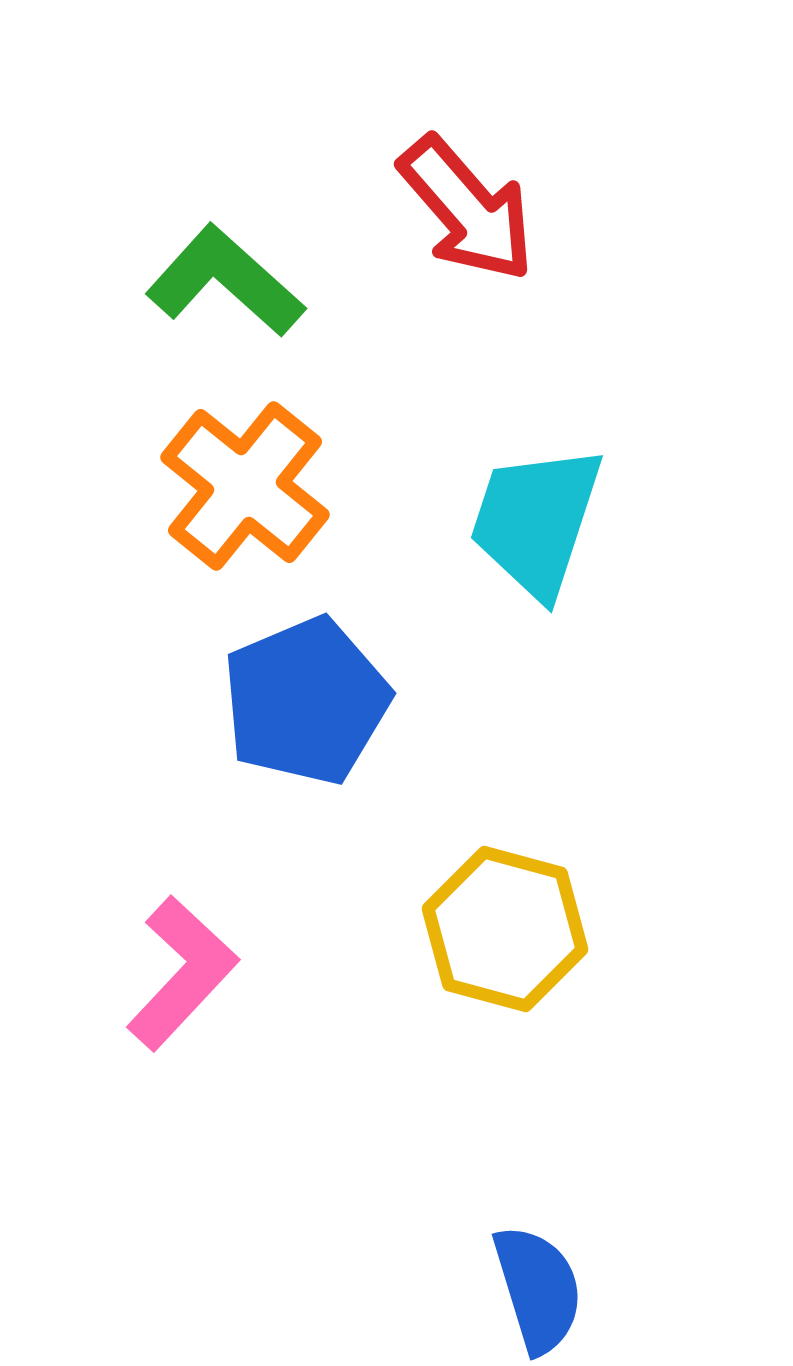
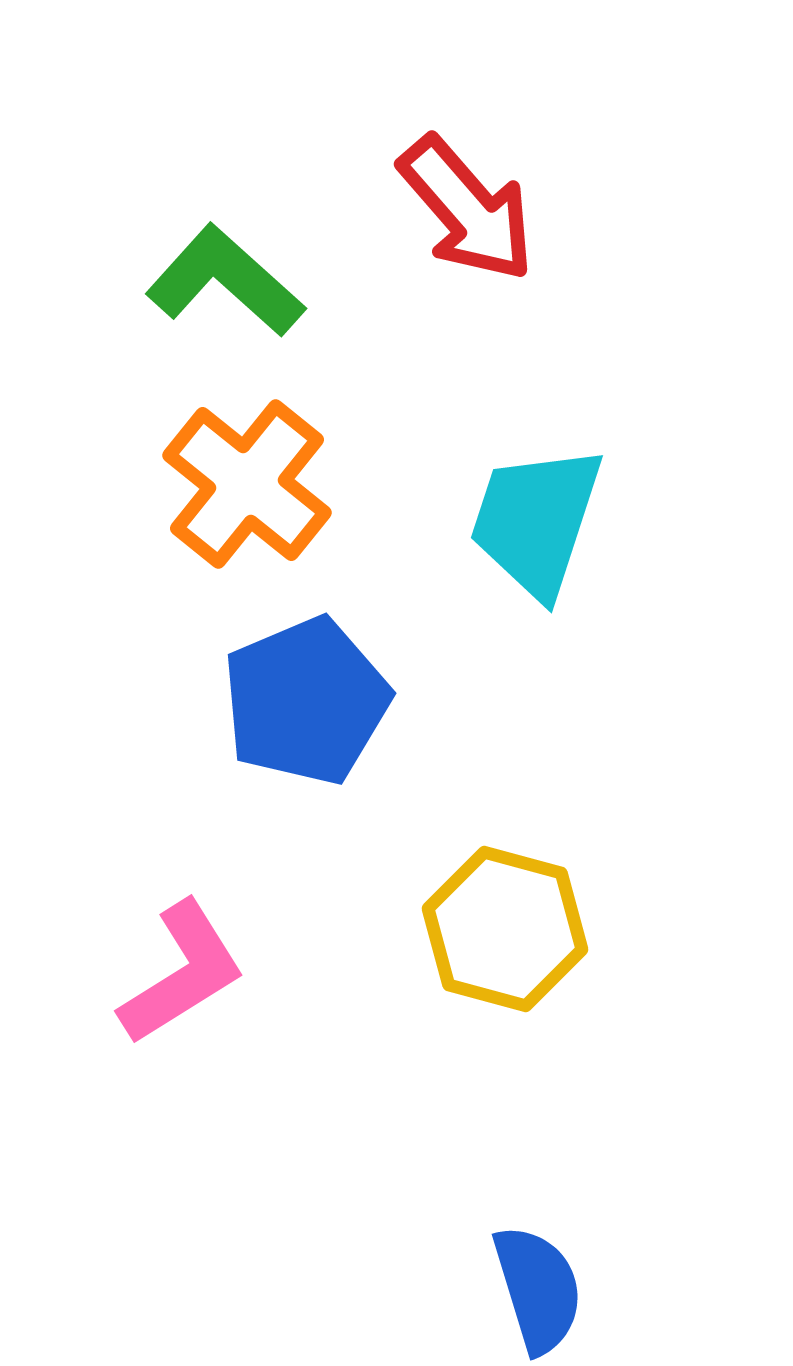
orange cross: moved 2 px right, 2 px up
pink L-shape: rotated 15 degrees clockwise
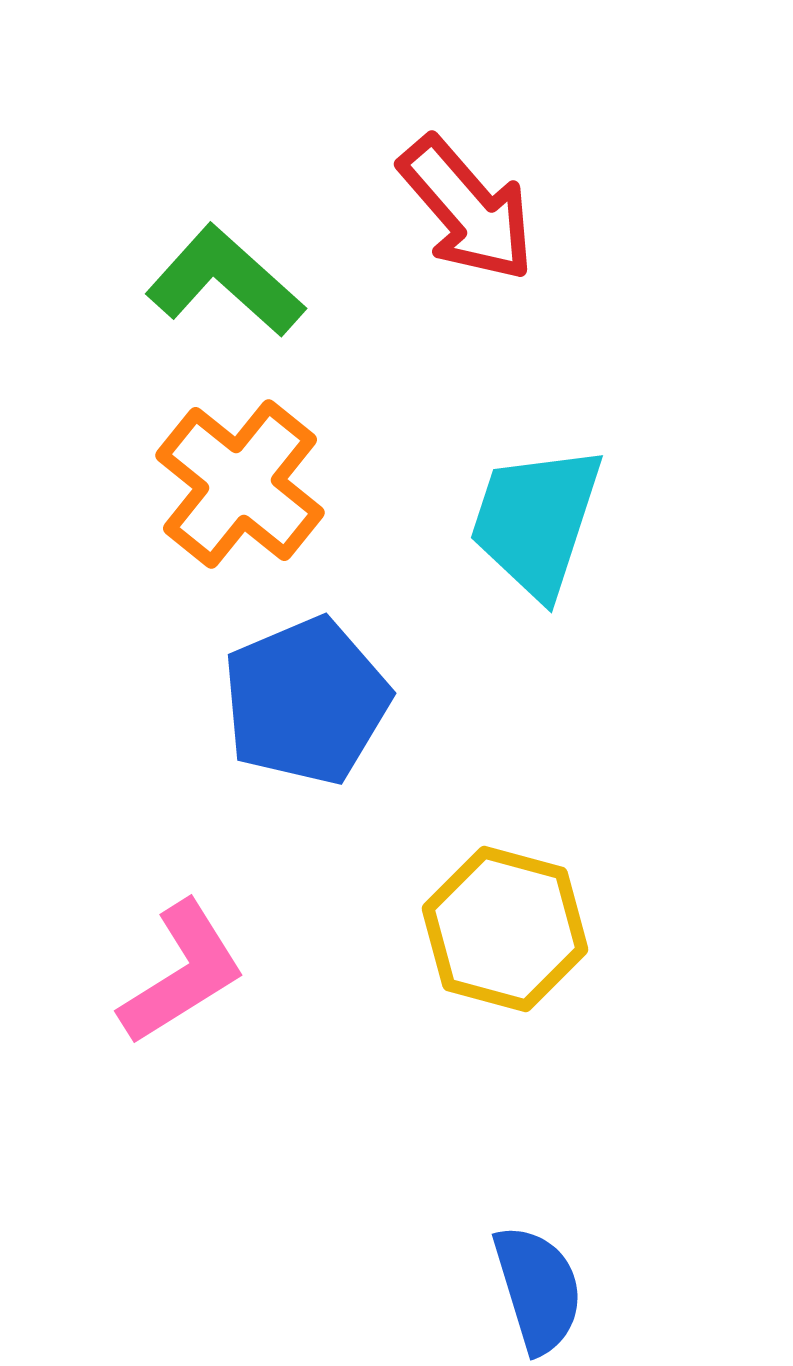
orange cross: moved 7 px left
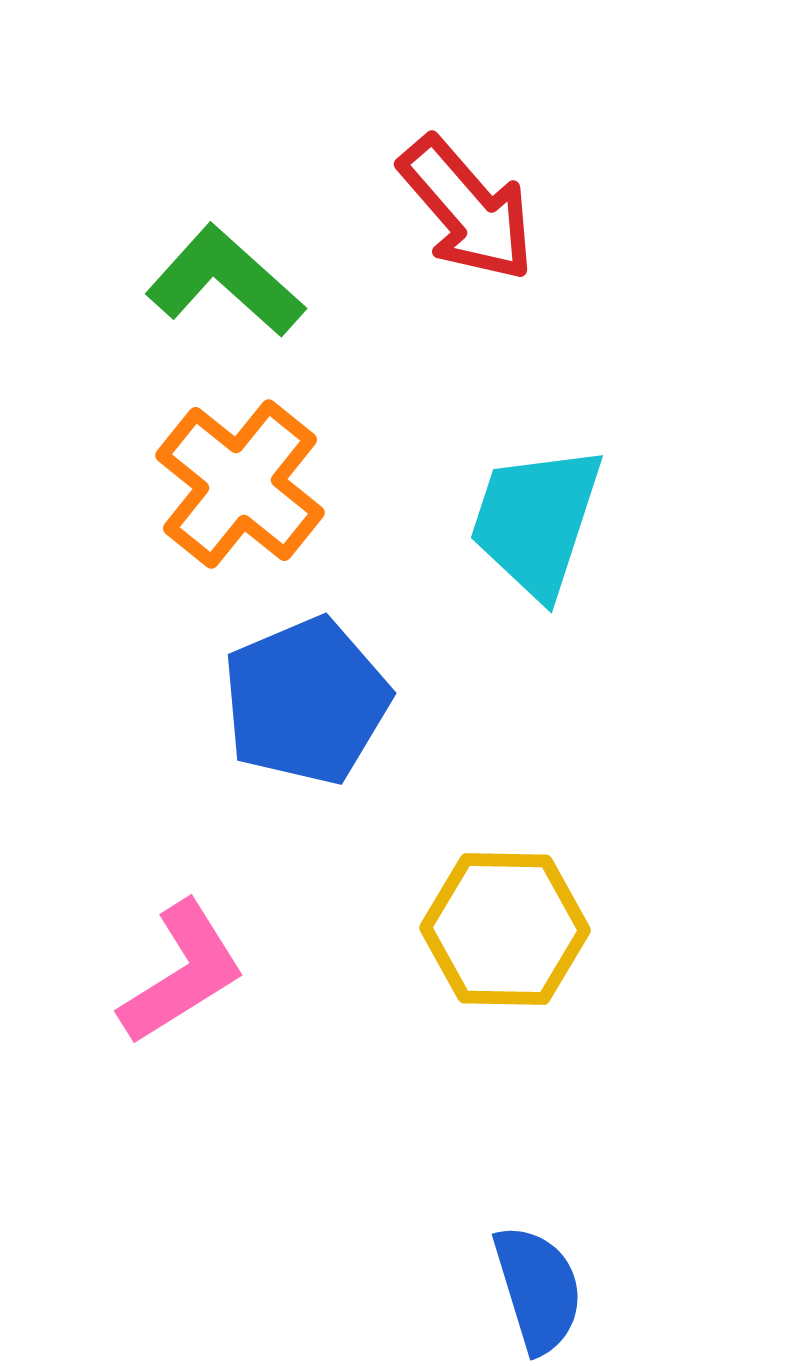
yellow hexagon: rotated 14 degrees counterclockwise
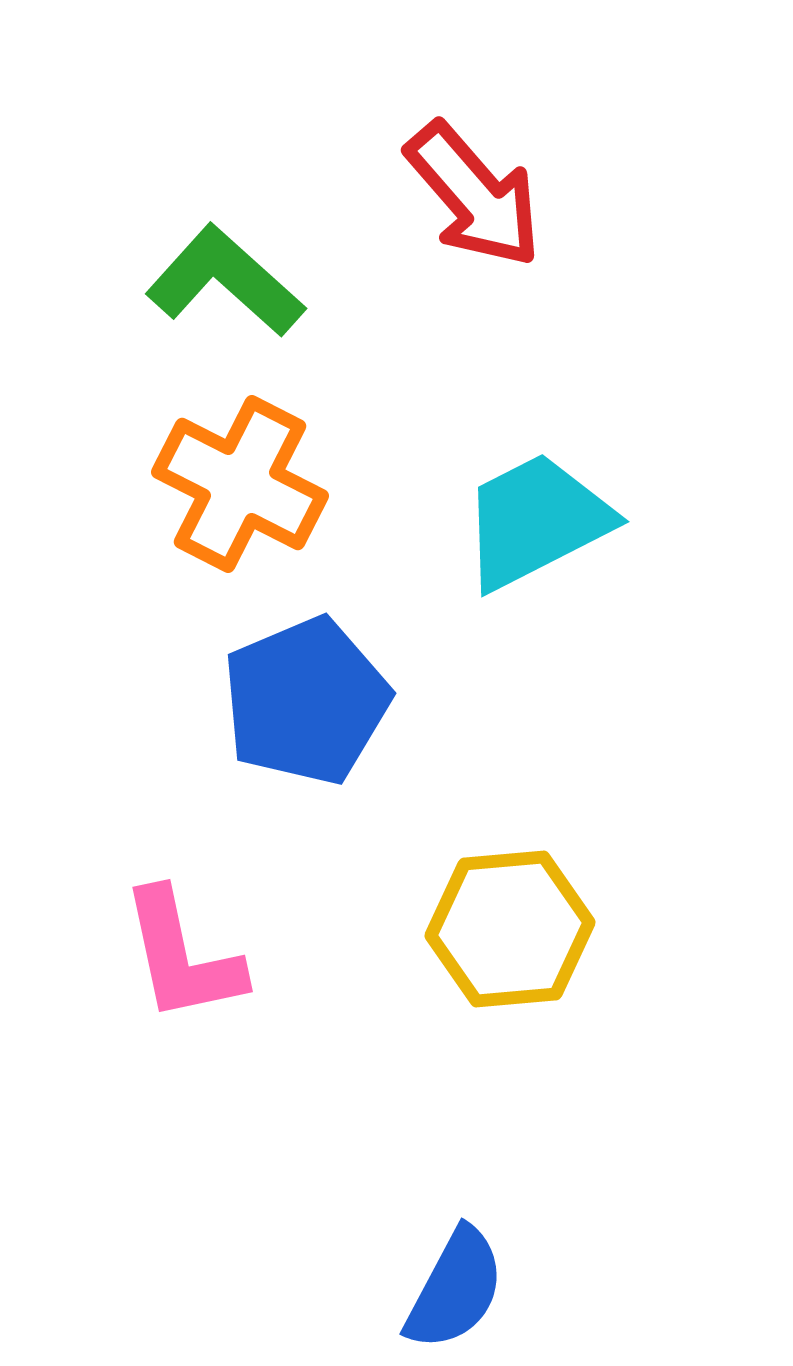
red arrow: moved 7 px right, 14 px up
orange cross: rotated 12 degrees counterclockwise
cyan trapezoid: rotated 45 degrees clockwise
yellow hexagon: moved 5 px right; rotated 6 degrees counterclockwise
pink L-shape: moved 17 px up; rotated 110 degrees clockwise
blue semicircle: moved 83 px left; rotated 45 degrees clockwise
